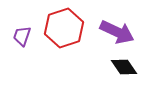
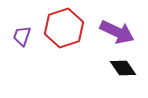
black diamond: moved 1 px left, 1 px down
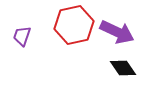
red hexagon: moved 10 px right, 3 px up; rotated 6 degrees clockwise
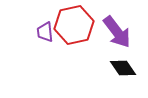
purple arrow: rotated 28 degrees clockwise
purple trapezoid: moved 23 px right, 4 px up; rotated 25 degrees counterclockwise
